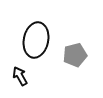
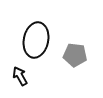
gray pentagon: rotated 20 degrees clockwise
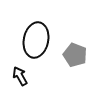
gray pentagon: rotated 15 degrees clockwise
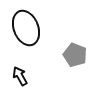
black ellipse: moved 10 px left, 12 px up; rotated 32 degrees counterclockwise
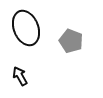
gray pentagon: moved 4 px left, 14 px up
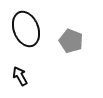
black ellipse: moved 1 px down
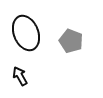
black ellipse: moved 4 px down
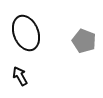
gray pentagon: moved 13 px right
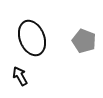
black ellipse: moved 6 px right, 5 px down
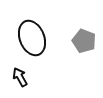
black arrow: moved 1 px down
